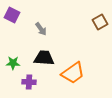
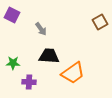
black trapezoid: moved 5 px right, 2 px up
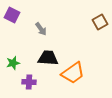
black trapezoid: moved 1 px left, 2 px down
green star: rotated 16 degrees counterclockwise
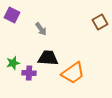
purple cross: moved 9 px up
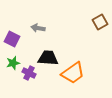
purple square: moved 24 px down
gray arrow: moved 3 px left, 1 px up; rotated 136 degrees clockwise
purple cross: rotated 24 degrees clockwise
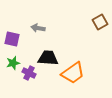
purple square: rotated 14 degrees counterclockwise
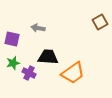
black trapezoid: moved 1 px up
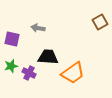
green star: moved 2 px left, 3 px down
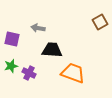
black trapezoid: moved 4 px right, 7 px up
orange trapezoid: rotated 125 degrees counterclockwise
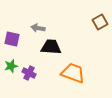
black trapezoid: moved 1 px left, 3 px up
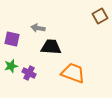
brown square: moved 6 px up
